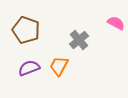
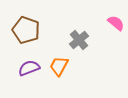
pink semicircle: rotated 12 degrees clockwise
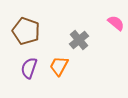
brown pentagon: moved 1 px down
purple semicircle: rotated 50 degrees counterclockwise
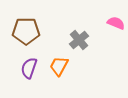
pink semicircle: rotated 18 degrees counterclockwise
brown pentagon: rotated 20 degrees counterclockwise
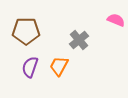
pink semicircle: moved 3 px up
purple semicircle: moved 1 px right, 1 px up
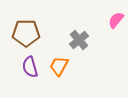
pink semicircle: rotated 72 degrees counterclockwise
brown pentagon: moved 2 px down
purple semicircle: rotated 35 degrees counterclockwise
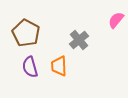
brown pentagon: rotated 28 degrees clockwise
orange trapezoid: rotated 30 degrees counterclockwise
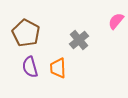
pink semicircle: moved 1 px down
orange trapezoid: moved 1 px left, 2 px down
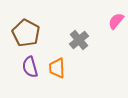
orange trapezoid: moved 1 px left
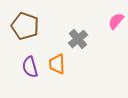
brown pentagon: moved 1 px left, 7 px up; rotated 8 degrees counterclockwise
gray cross: moved 1 px left, 1 px up
orange trapezoid: moved 4 px up
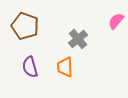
orange trapezoid: moved 8 px right, 3 px down
